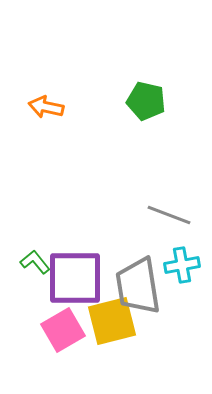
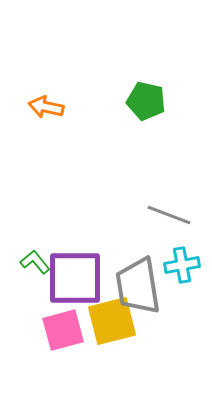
pink square: rotated 15 degrees clockwise
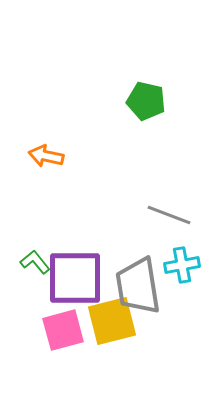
orange arrow: moved 49 px down
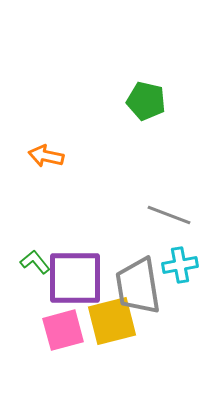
cyan cross: moved 2 px left
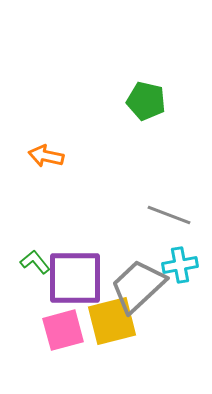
gray trapezoid: rotated 56 degrees clockwise
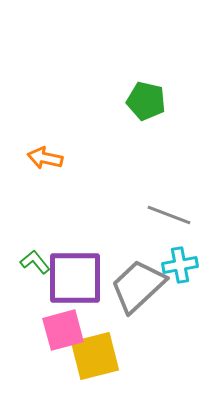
orange arrow: moved 1 px left, 2 px down
yellow square: moved 17 px left, 35 px down
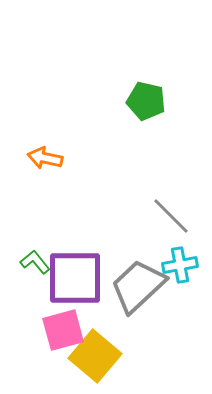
gray line: moved 2 px right, 1 px down; rotated 24 degrees clockwise
yellow square: rotated 36 degrees counterclockwise
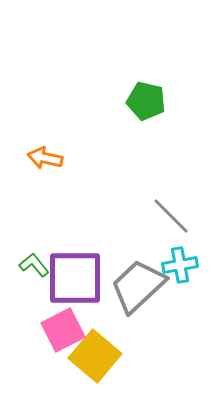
green L-shape: moved 1 px left, 3 px down
pink square: rotated 12 degrees counterclockwise
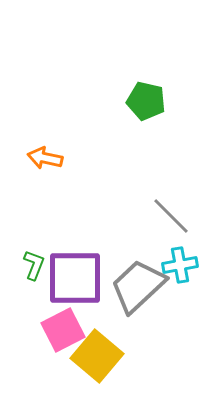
green L-shape: rotated 60 degrees clockwise
yellow square: moved 2 px right
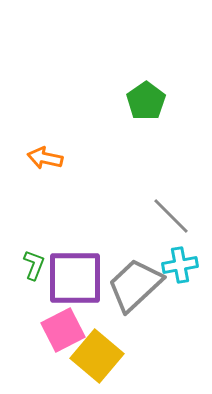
green pentagon: rotated 24 degrees clockwise
gray trapezoid: moved 3 px left, 1 px up
